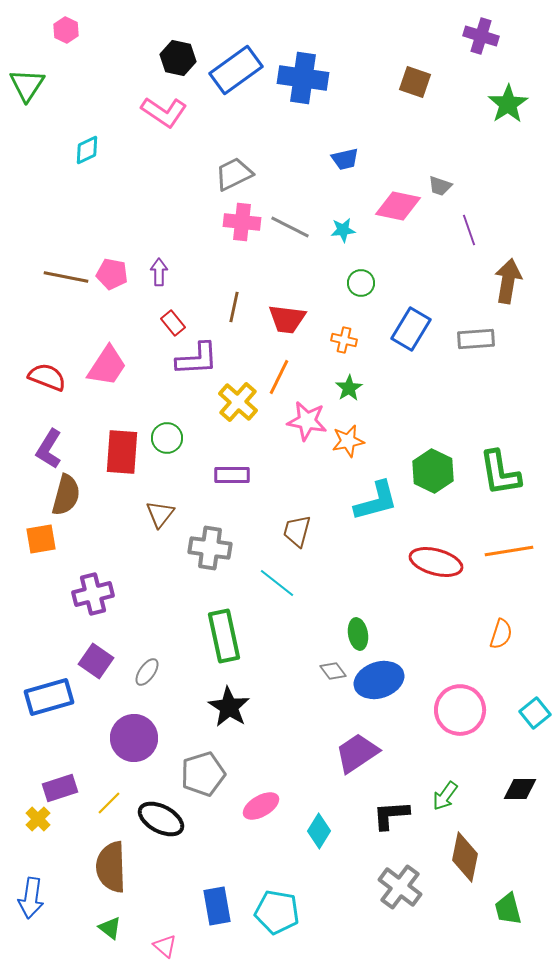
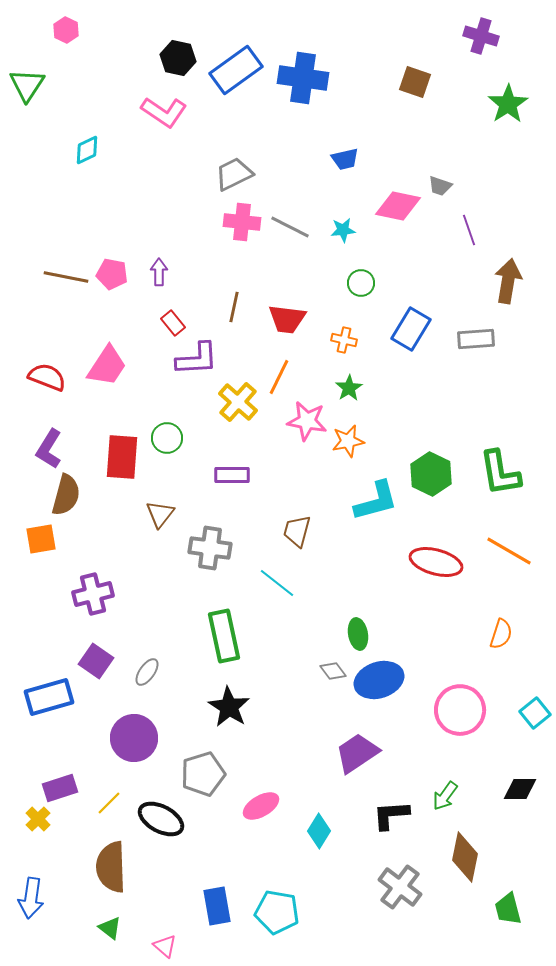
red rectangle at (122, 452): moved 5 px down
green hexagon at (433, 471): moved 2 px left, 3 px down
orange line at (509, 551): rotated 39 degrees clockwise
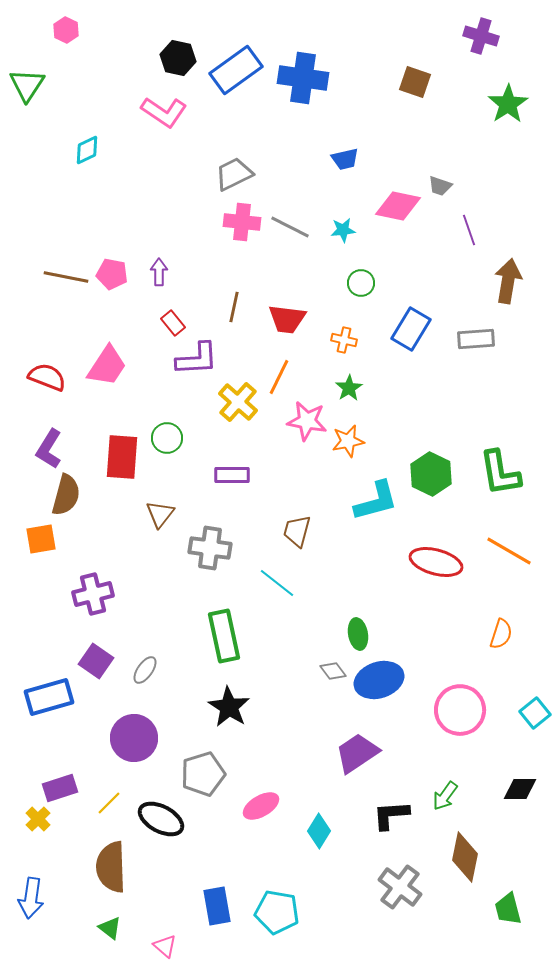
gray ellipse at (147, 672): moved 2 px left, 2 px up
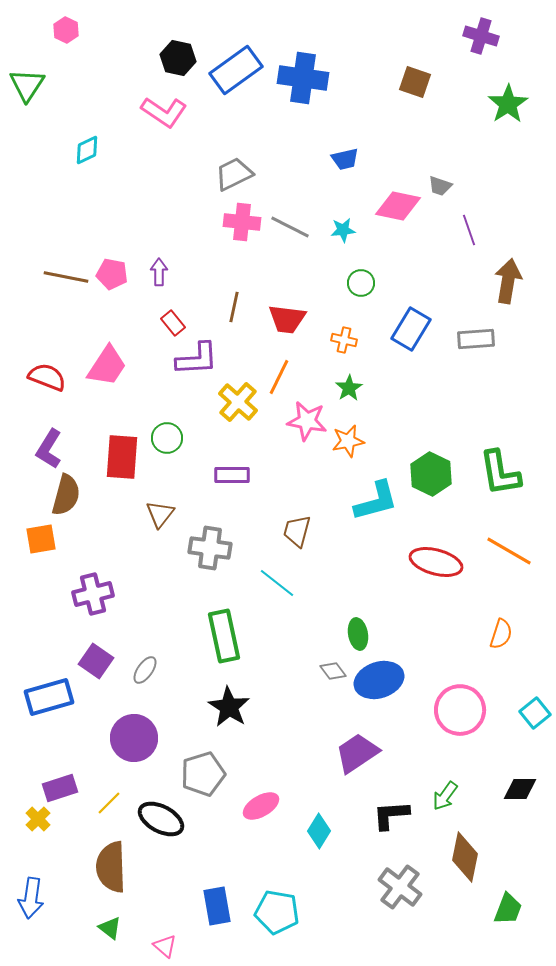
green trapezoid at (508, 909): rotated 144 degrees counterclockwise
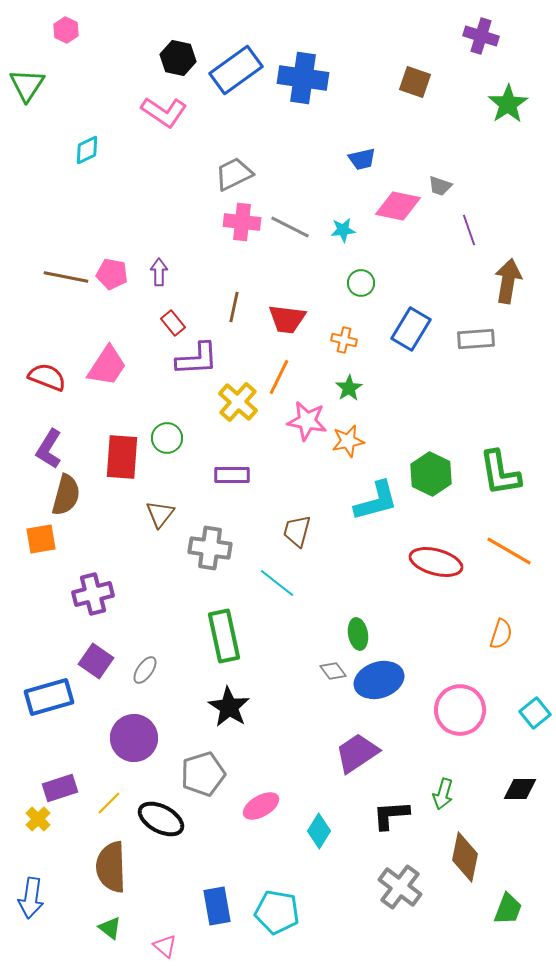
blue trapezoid at (345, 159): moved 17 px right
green arrow at (445, 796): moved 2 px left, 2 px up; rotated 20 degrees counterclockwise
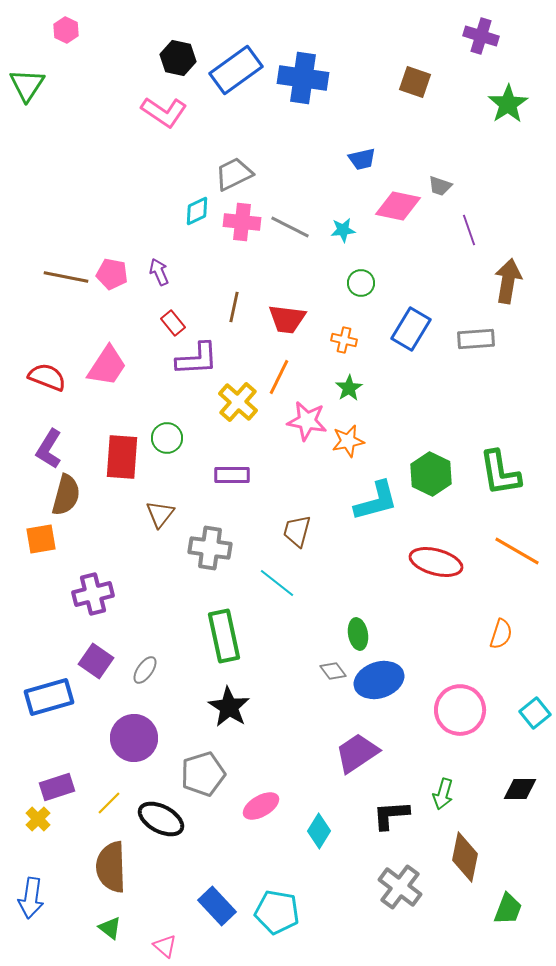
cyan diamond at (87, 150): moved 110 px right, 61 px down
purple arrow at (159, 272): rotated 24 degrees counterclockwise
orange line at (509, 551): moved 8 px right
purple rectangle at (60, 788): moved 3 px left, 1 px up
blue rectangle at (217, 906): rotated 33 degrees counterclockwise
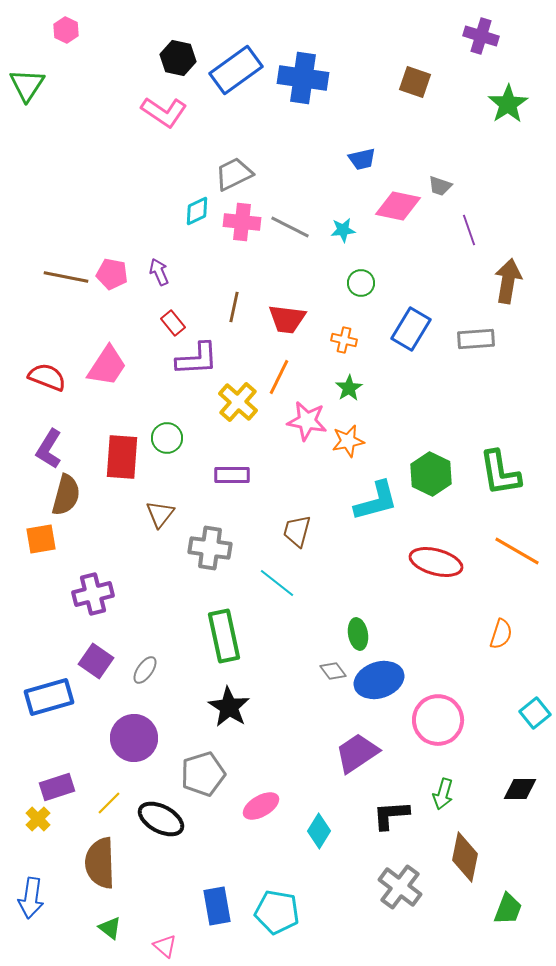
pink circle at (460, 710): moved 22 px left, 10 px down
brown semicircle at (111, 867): moved 11 px left, 4 px up
blue rectangle at (217, 906): rotated 33 degrees clockwise
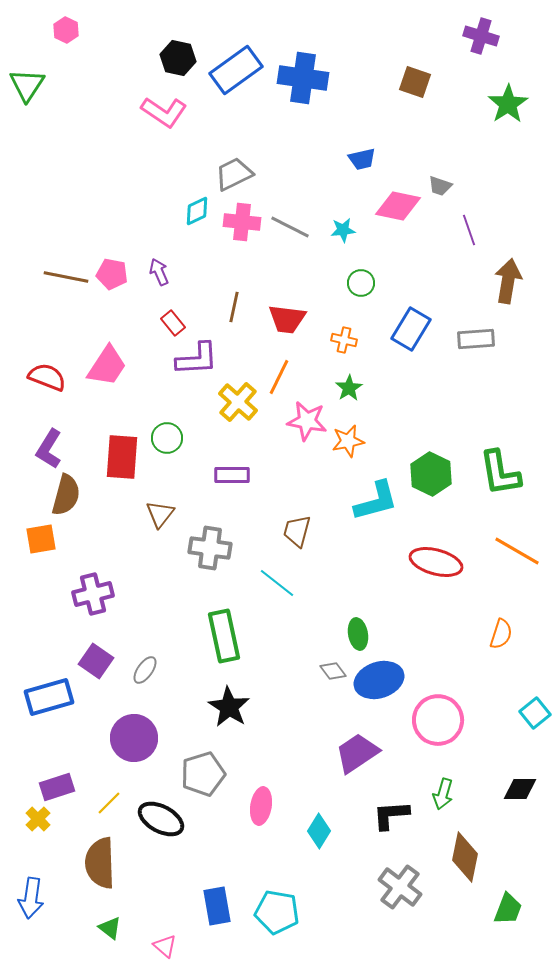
pink ellipse at (261, 806): rotated 51 degrees counterclockwise
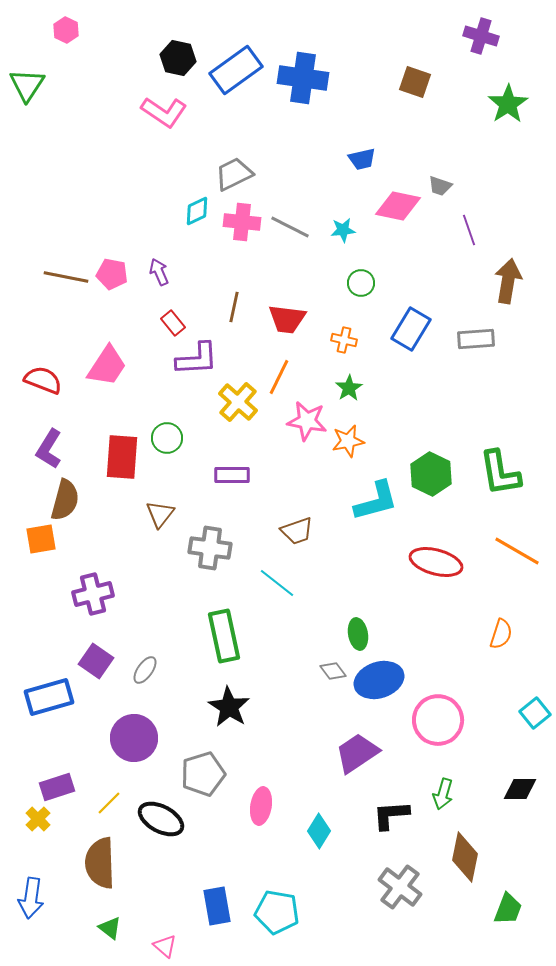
red semicircle at (47, 377): moved 4 px left, 3 px down
brown semicircle at (66, 495): moved 1 px left, 5 px down
brown trapezoid at (297, 531): rotated 124 degrees counterclockwise
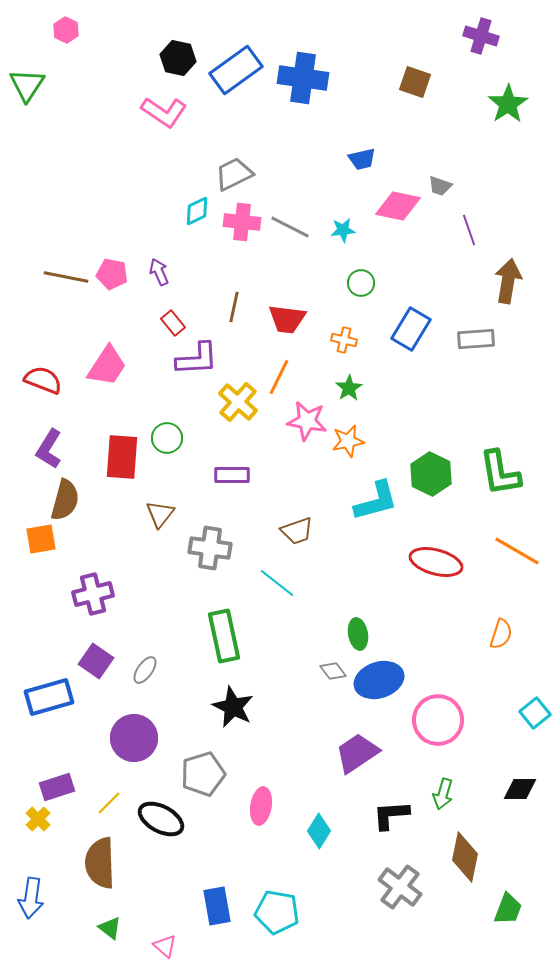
black star at (229, 707): moved 4 px right; rotated 6 degrees counterclockwise
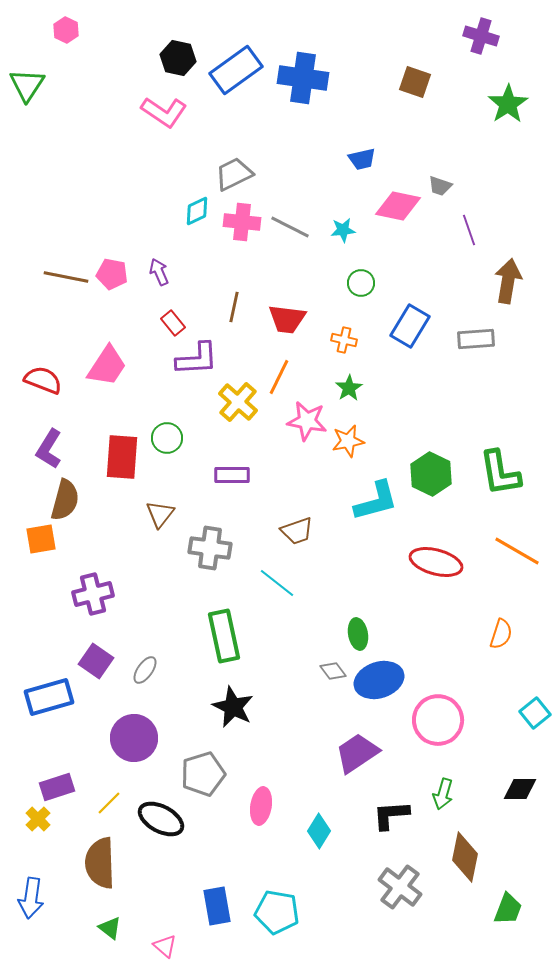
blue rectangle at (411, 329): moved 1 px left, 3 px up
